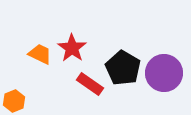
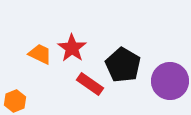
black pentagon: moved 3 px up
purple circle: moved 6 px right, 8 px down
orange hexagon: moved 1 px right
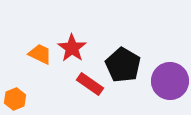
orange hexagon: moved 2 px up
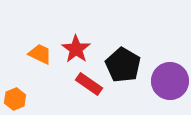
red star: moved 4 px right, 1 px down
red rectangle: moved 1 px left
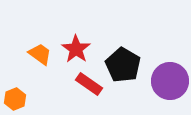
orange trapezoid: rotated 10 degrees clockwise
